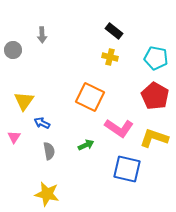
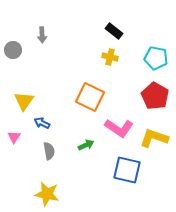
blue square: moved 1 px down
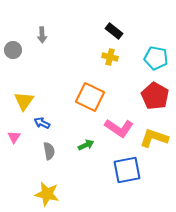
blue square: rotated 24 degrees counterclockwise
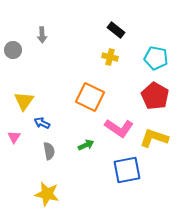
black rectangle: moved 2 px right, 1 px up
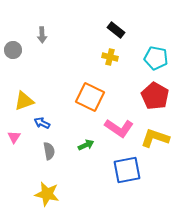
yellow triangle: rotated 35 degrees clockwise
yellow L-shape: moved 1 px right
